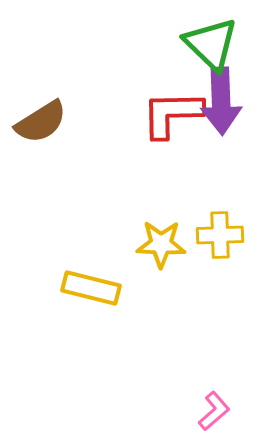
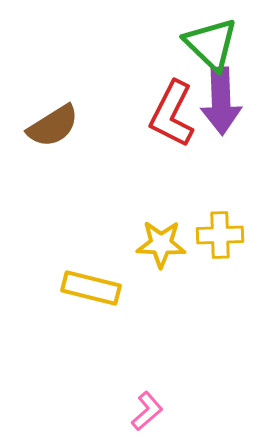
red L-shape: rotated 62 degrees counterclockwise
brown semicircle: moved 12 px right, 4 px down
pink L-shape: moved 67 px left
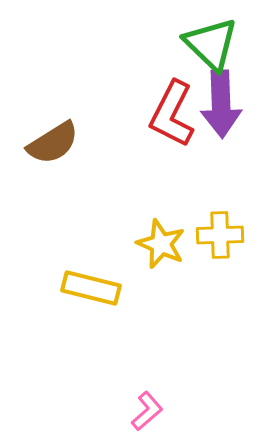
purple arrow: moved 3 px down
brown semicircle: moved 17 px down
yellow star: rotated 21 degrees clockwise
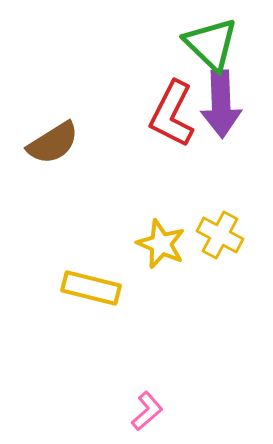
yellow cross: rotated 30 degrees clockwise
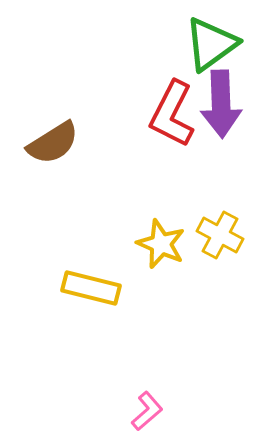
green triangle: rotated 40 degrees clockwise
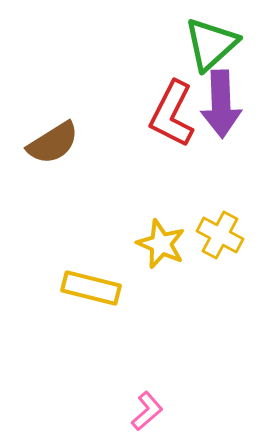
green triangle: rotated 6 degrees counterclockwise
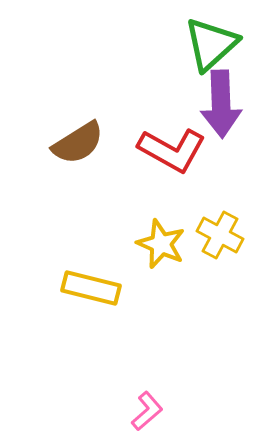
red L-shape: moved 36 px down; rotated 88 degrees counterclockwise
brown semicircle: moved 25 px right
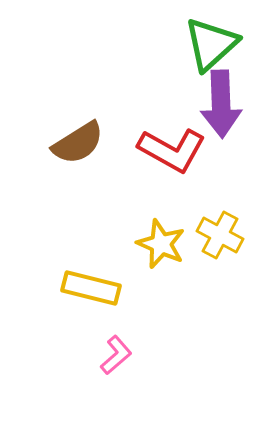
pink L-shape: moved 31 px left, 56 px up
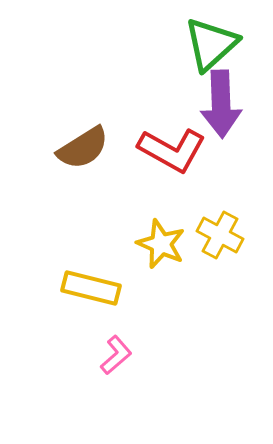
brown semicircle: moved 5 px right, 5 px down
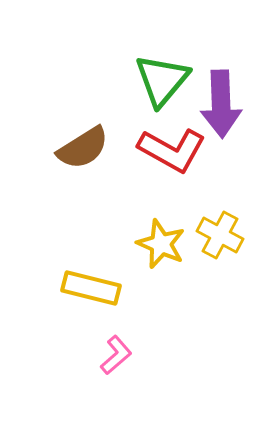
green triangle: moved 49 px left, 36 px down; rotated 8 degrees counterclockwise
